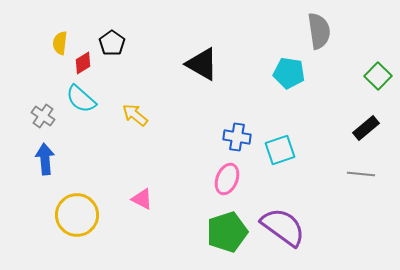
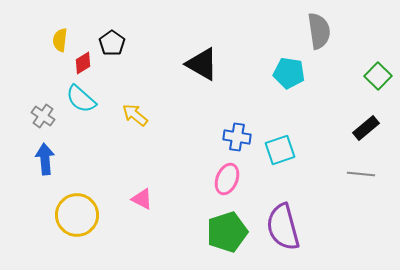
yellow semicircle: moved 3 px up
purple semicircle: rotated 141 degrees counterclockwise
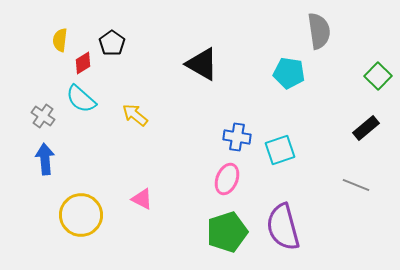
gray line: moved 5 px left, 11 px down; rotated 16 degrees clockwise
yellow circle: moved 4 px right
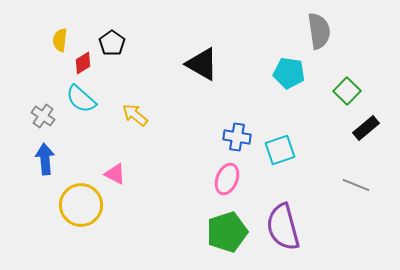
green square: moved 31 px left, 15 px down
pink triangle: moved 27 px left, 25 px up
yellow circle: moved 10 px up
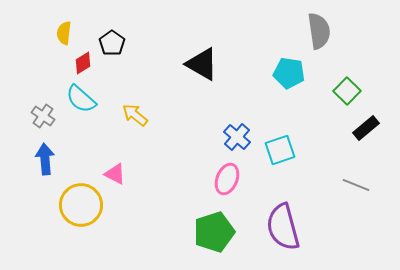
yellow semicircle: moved 4 px right, 7 px up
blue cross: rotated 32 degrees clockwise
green pentagon: moved 13 px left
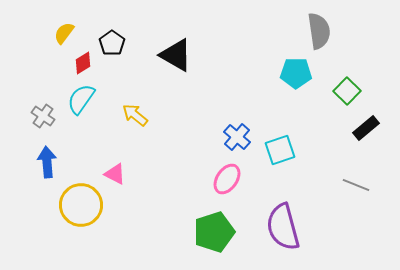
yellow semicircle: rotated 30 degrees clockwise
black triangle: moved 26 px left, 9 px up
cyan pentagon: moved 7 px right; rotated 8 degrees counterclockwise
cyan semicircle: rotated 84 degrees clockwise
blue arrow: moved 2 px right, 3 px down
pink ellipse: rotated 12 degrees clockwise
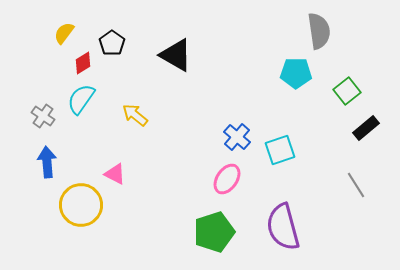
green square: rotated 8 degrees clockwise
gray line: rotated 36 degrees clockwise
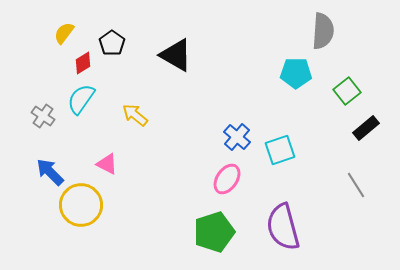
gray semicircle: moved 4 px right; rotated 12 degrees clockwise
blue arrow: moved 3 px right, 10 px down; rotated 40 degrees counterclockwise
pink triangle: moved 8 px left, 10 px up
